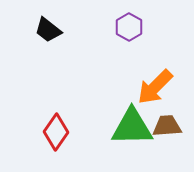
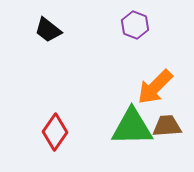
purple hexagon: moved 6 px right, 2 px up; rotated 8 degrees counterclockwise
red diamond: moved 1 px left
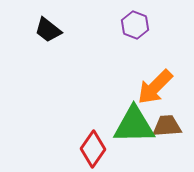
green triangle: moved 2 px right, 2 px up
red diamond: moved 38 px right, 17 px down
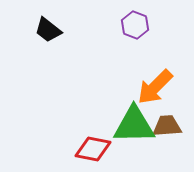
red diamond: rotated 66 degrees clockwise
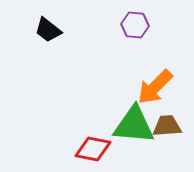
purple hexagon: rotated 16 degrees counterclockwise
green triangle: rotated 6 degrees clockwise
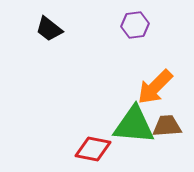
purple hexagon: rotated 12 degrees counterclockwise
black trapezoid: moved 1 px right, 1 px up
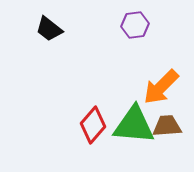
orange arrow: moved 6 px right
red diamond: moved 24 px up; rotated 60 degrees counterclockwise
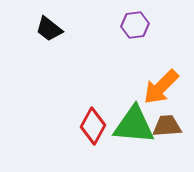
red diamond: moved 1 px down; rotated 12 degrees counterclockwise
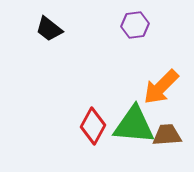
brown trapezoid: moved 9 px down
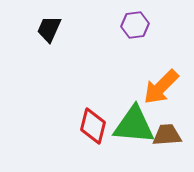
black trapezoid: rotated 76 degrees clockwise
red diamond: rotated 15 degrees counterclockwise
